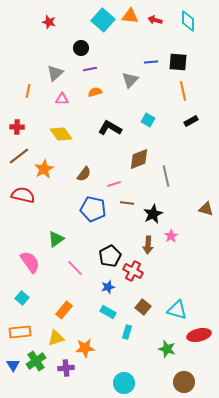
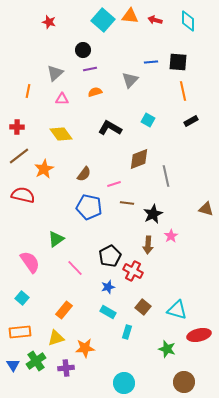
black circle at (81, 48): moved 2 px right, 2 px down
blue pentagon at (93, 209): moved 4 px left, 2 px up
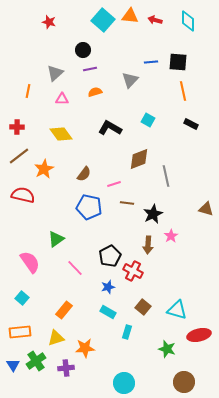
black rectangle at (191, 121): moved 3 px down; rotated 56 degrees clockwise
